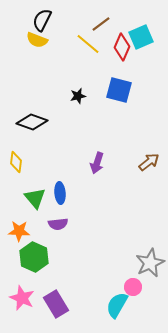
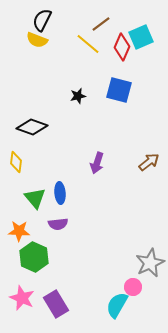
black diamond: moved 5 px down
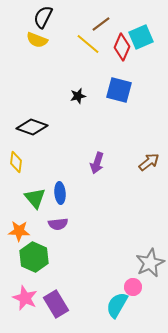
black semicircle: moved 1 px right, 3 px up
pink star: moved 3 px right
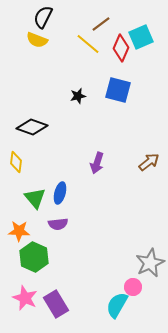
red diamond: moved 1 px left, 1 px down
blue square: moved 1 px left
blue ellipse: rotated 20 degrees clockwise
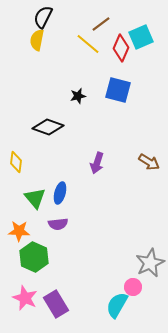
yellow semicircle: rotated 80 degrees clockwise
black diamond: moved 16 px right
brown arrow: rotated 70 degrees clockwise
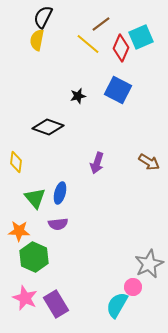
blue square: rotated 12 degrees clockwise
gray star: moved 1 px left, 1 px down
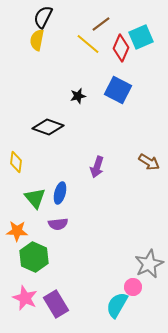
purple arrow: moved 4 px down
orange star: moved 2 px left
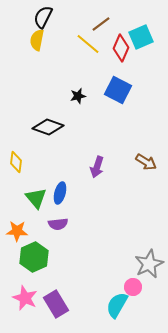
brown arrow: moved 3 px left
green triangle: moved 1 px right
green hexagon: rotated 12 degrees clockwise
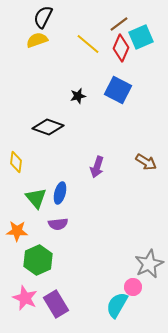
brown line: moved 18 px right
yellow semicircle: rotated 60 degrees clockwise
green hexagon: moved 4 px right, 3 px down
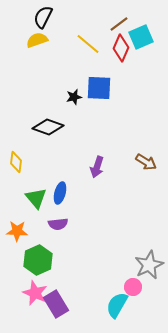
blue square: moved 19 px left, 2 px up; rotated 24 degrees counterclockwise
black star: moved 4 px left, 1 px down
gray star: moved 1 px down
pink star: moved 10 px right, 5 px up
